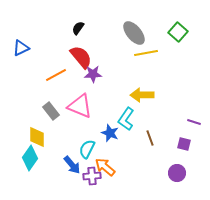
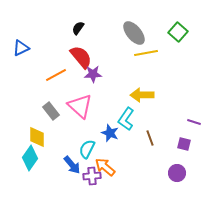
pink triangle: rotated 20 degrees clockwise
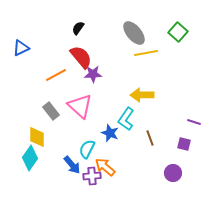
purple circle: moved 4 px left
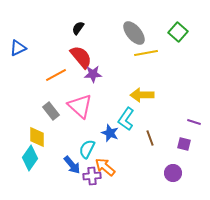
blue triangle: moved 3 px left
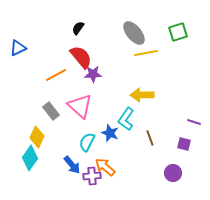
green square: rotated 30 degrees clockwise
yellow diamond: rotated 25 degrees clockwise
cyan semicircle: moved 7 px up
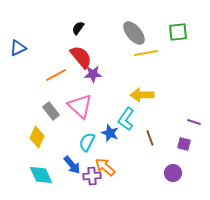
green square: rotated 12 degrees clockwise
cyan diamond: moved 11 px right, 17 px down; rotated 60 degrees counterclockwise
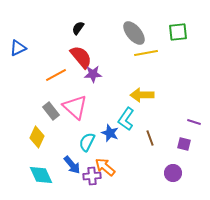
pink triangle: moved 5 px left, 1 px down
